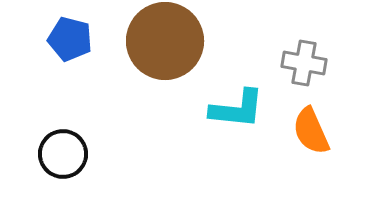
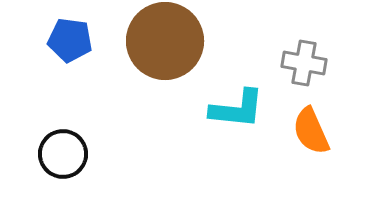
blue pentagon: moved 1 px down; rotated 6 degrees counterclockwise
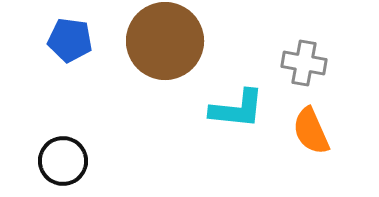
black circle: moved 7 px down
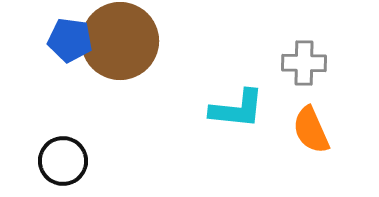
brown circle: moved 45 px left
gray cross: rotated 9 degrees counterclockwise
orange semicircle: moved 1 px up
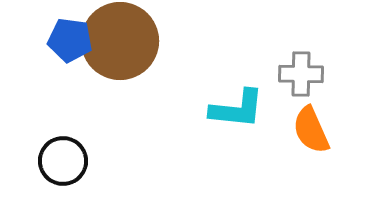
gray cross: moved 3 px left, 11 px down
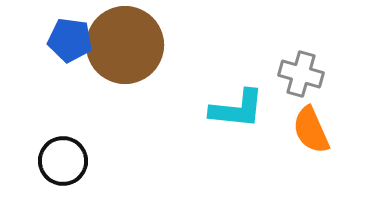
brown circle: moved 5 px right, 4 px down
gray cross: rotated 15 degrees clockwise
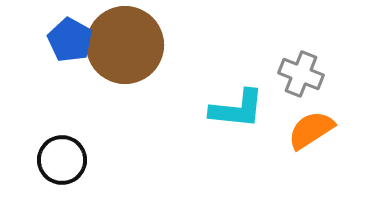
blue pentagon: rotated 21 degrees clockwise
gray cross: rotated 6 degrees clockwise
orange semicircle: rotated 81 degrees clockwise
black circle: moved 1 px left, 1 px up
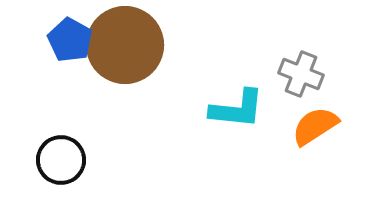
orange semicircle: moved 4 px right, 4 px up
black circle: moved 1 px left
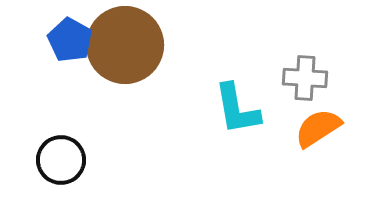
gray cross: moved 4 px right, 4 px down; rotated 18 degrees counterclockwise
cyan L-shape: rotated 74 degrees clockwise
orange semicircle: moved 3 px right, 2 px down
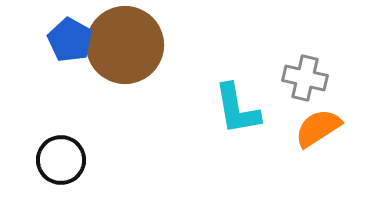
gray cross: rotated 9 degrees clockwise
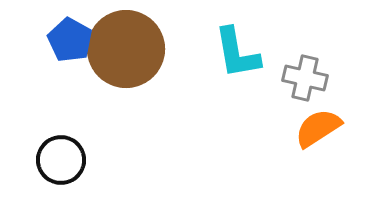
brown circle: moved 1 px right, 4 px down
cyan L-shape: moved 56 px up
